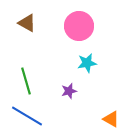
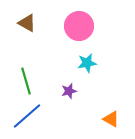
blue line: rotated 72 degrees counterclockwise
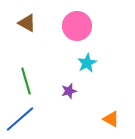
pink circle: moved 2 px left
cyan star: rotated 18 degrees counterclockwise
blue line: moved 7 px left, 3 px down
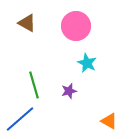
pink circle: moved 1 px left
cyan star: rotated 18 degrees counterclockwise
green line: moved 8 px right, 4 px down
orange triangle: moved 2 px left, 2 px down
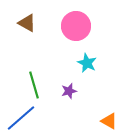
blue line: moved 1 px right, 1 px up
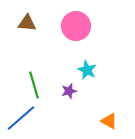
brown triangle: rotated 24 degrees counterclockwise
cyan star: moved 7 px down
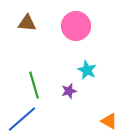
blue line: moved 1 px right, 1 px down
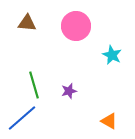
cyan star: moved 25 px right, 15 px up
blue line: moved 1 px up
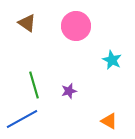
brown triangle: rotated 30 degrees clockwise
cyan star: moved 5 px down
blue line: moved 1 px down; rotated 12 degrees clockwise
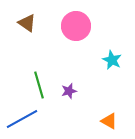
green line: moved 5 px right
